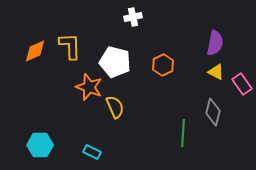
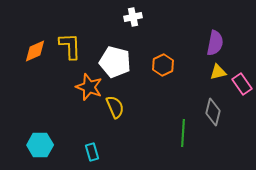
yellow triangle: moved 2 px right; rotated 42 degrees counterclockwise
cyan rectangle: rotated 48 degrees clockwise
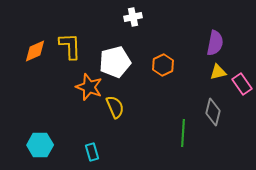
white pentagon: rotated 28 degrees counterclockwise
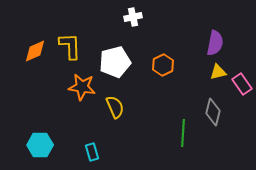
orange star: moved 7 px left; rotated 12 degrees counterclockwise
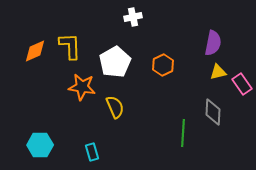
purple semicircle: moved 2 px left
white pentagon: rotated 16 degrees counterclockwise
gray diamond: rotated 12 degrees counterclockwise
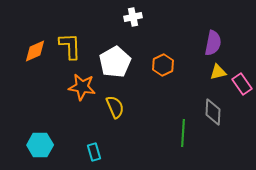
cyan rectangle: moved 2 px right
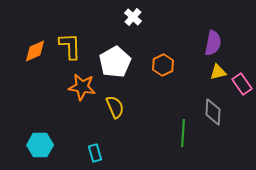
white cross: rotated 36 degrees counterclockwise
cyan rectangle: moved 1 px right, 1 px down
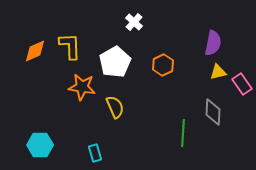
white cross: moved 1 px right, 5 px down
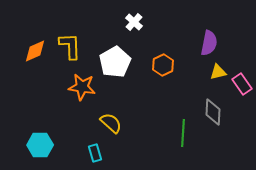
purple semicircle: moved 4 px left
yellow semicircle: moved 4 px left, 16 px down; rotated 25 degrees counterclockwise
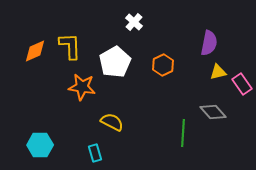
gray diamond: rotated 44 degrees counterclockwise
yellow semicircle: moved 1 px right, 1 px up; rotated 15 degrees counterclockwise
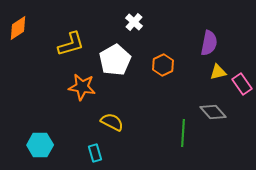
yellow L-shape: moved 1 px right, 2 px up; rotated 76 degrees clockwise
orange diamond: moved 17 px left, 23 px up; rotated 10 degrees counterclockwise
white pentagon: moved 2 px up
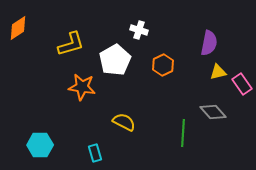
white cross: moved 5 px right, 8 px down; rotated 24 degrees counterclockwise
yellow semicircle: moved 12 px right
